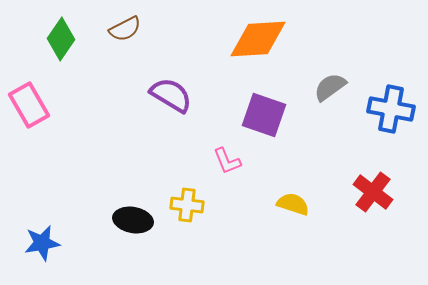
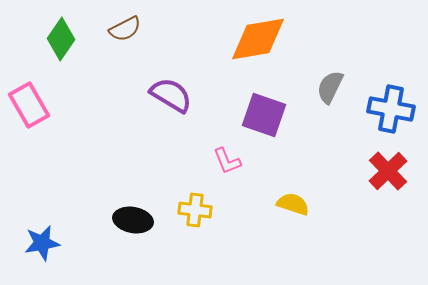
orange diamond: rotated 6 degrees counterclockwise
gray semicircle: rotated 28 degrees counterclockwise
red cross: moved 15 px right, 21 px up; rotated 9 degrees clockwise
yellow cross: moved 8 px right, 5 px down
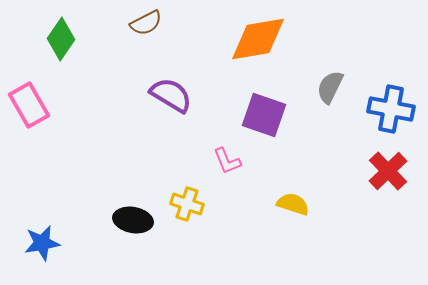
brown semicircle: moved 21 px right, 6 px up
yellow cross: moved 8 px left, 6 px up; rotated 12 degrees clockwise
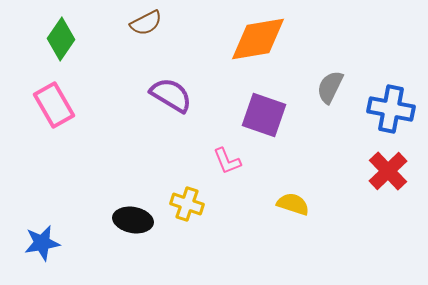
pink rectangle: moved 25 px right
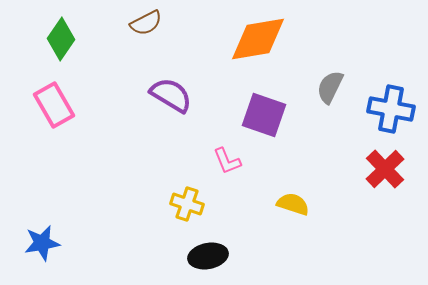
red cross: moved 3 px left, 2 px up
black ellipse: moved 75 px right, 36 px down; rotated 21 degrees counterclockwise
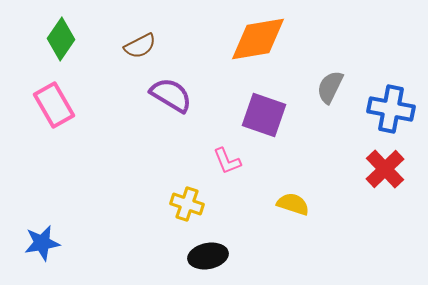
brown semicircle: moved 6 px left, 23 px down
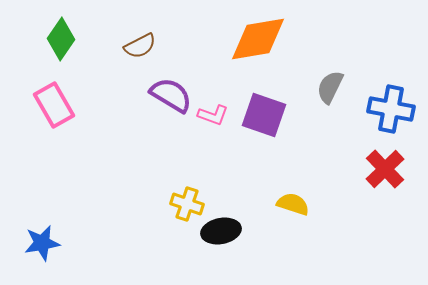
pink L-shape: moved 14 px left, 46 px up; rotated 48 degrees counterclockwise
black ellipse: moved 13 px right, 25 px up
